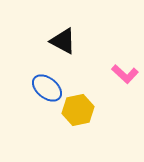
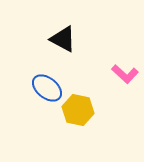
black triangle: moved 2 px up
yellow hexagon: rotated 24 degrees clockwise
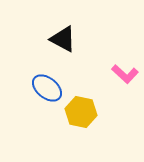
yellow hexagon: moved 3 px right, 2 px down
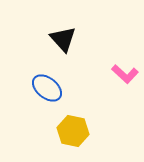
black triangle: rotated 20 degrees clockwise
yellow hexagon: moved 8 px left, 19 px down
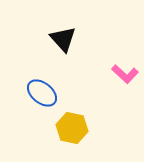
blue ellipse: moved 5 px left, 5 px down
yellow hexagon: moved 1 px left, 3 px up
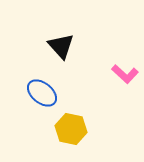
black triangle: moved 2 px left, 7 px down
yellow hexagon: moved 1 px left, 1 px down
